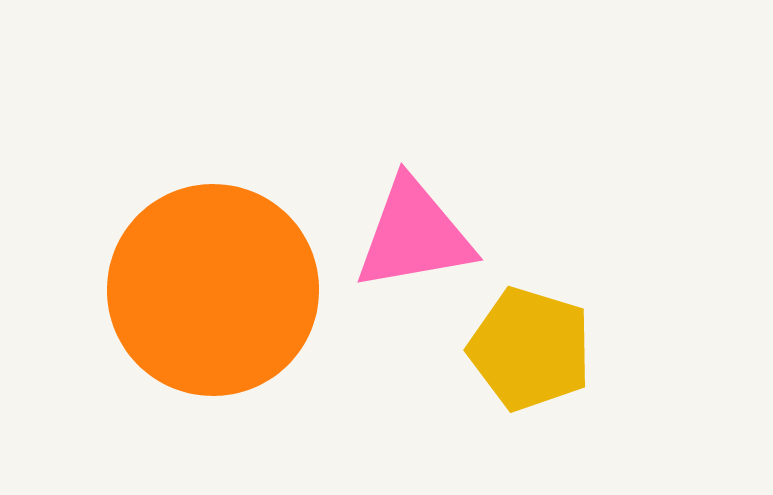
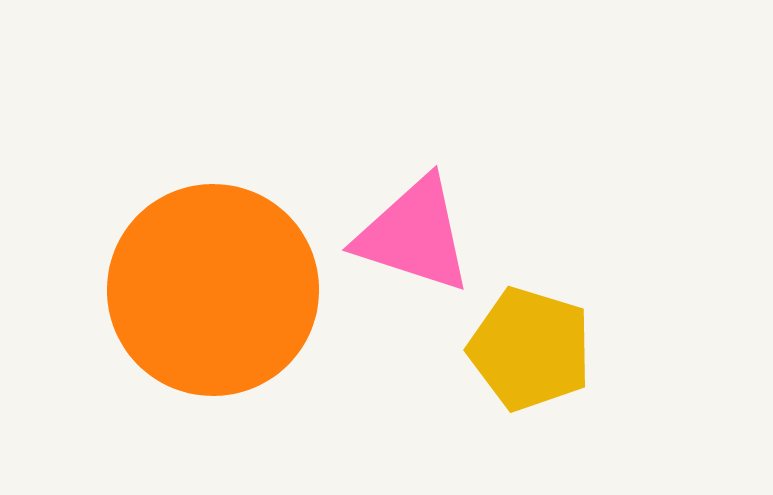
pink triangle: rotated 28 degrees clockwise
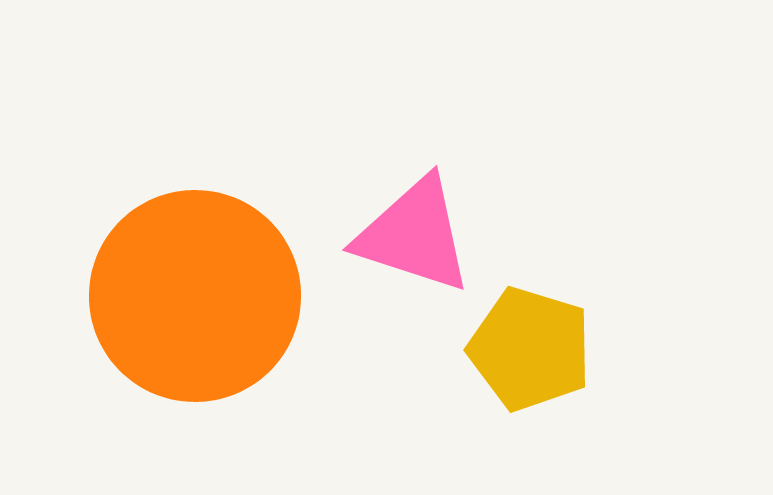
orange circle: moved 18 px left, 6 px down
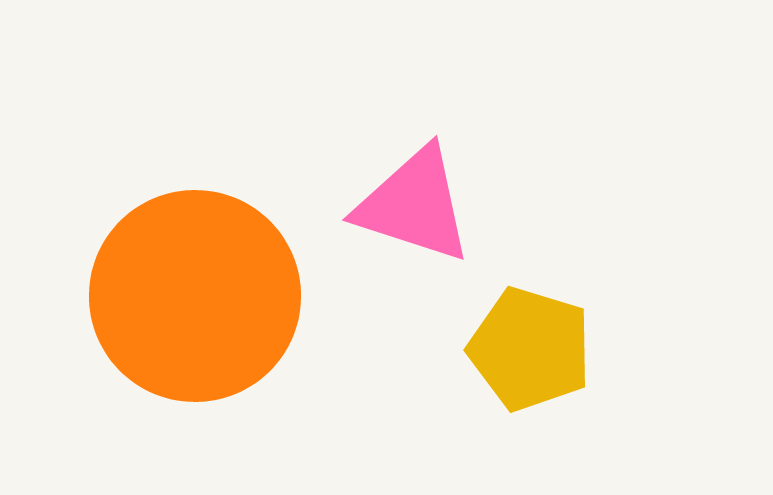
pink triangle: moved 30 px up
